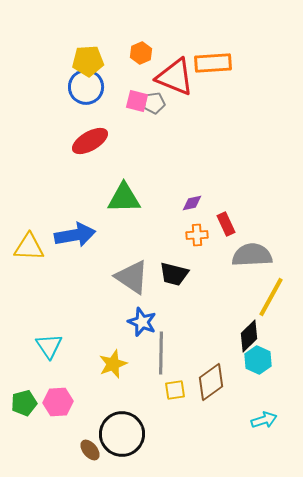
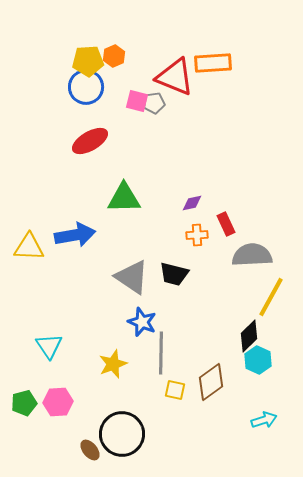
orange hexagon: moved 27 px left, 3 px down
yellow square: rotated 20 degrees clockwise
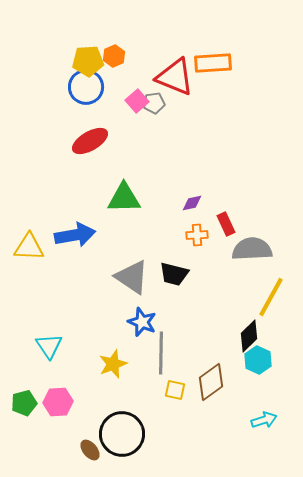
pink square: rotated 35 degrees clockwise
gray semicircle: moved 6 px up
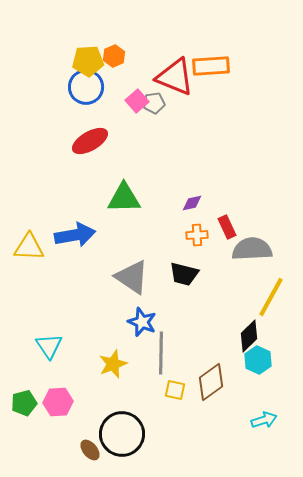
orange rectangle: moved 2 px left, 3 px down
red rectangle: moved 1 px right, 3 px down
black trapezoid: moved 10 px right
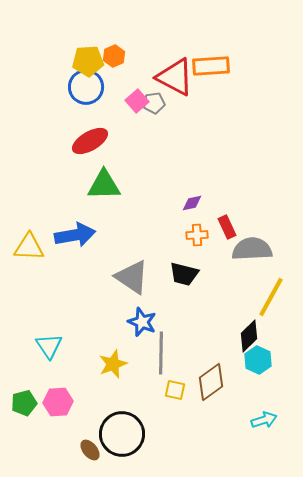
red triangle: rotated 6 degrees clockwise
green triangle: moved 20 px left, 13 px up
